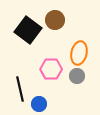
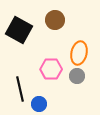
black square: moved 9 px left; rotated 8 degrees counterclockwise
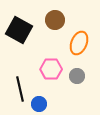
orange ellipse: moved 10 px up; rotated 10 degrees clockwise
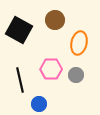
orange ellipse: rotated 10 degrees counterclockwise
gray circle: moved 1 px left, 1 px up
black line: moved 9 px up
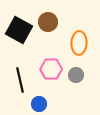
brown circle: moved 7 px left, 2 px down
orange ellipse: rotated 10 degrees counterclockwise
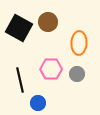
black square: moved 2 px up
gray circle: moved 1 px right, 1 px up
blue circle: moved 1 px left, 1 px up
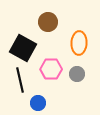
black square: moved 4 px right, 20 px down
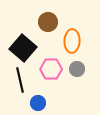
orange ellipse: moved 7 px left, 2 px up
black square: rotated 12 degrees clockwise
gray circle: moved 5 px up
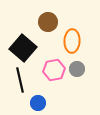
pink hexagon: moved 3 px right, 1 px down; rotated 10 degrees counterclockwise
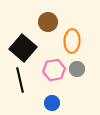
blue circle: moved 14 px right
